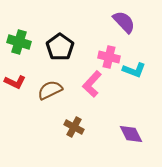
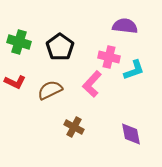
purple semicircle: moved 1 px right, 4 px down; rotated 40 degrees counterclockwise
cyan L-shape: rotated 40 degrees counterclockwise
purple diamond: rotated 15 degrees clockwise
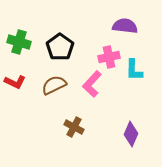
pink cross: rotated 25 degrees counterclockwise
cyan L-shape: rotated 110 degrees clockwise
brown semicircle: moved 4 px right, 5 px up
purple diamond: rotated 35 degrees clockwise
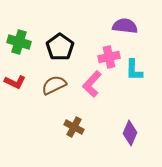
purple diamond: moved 1 px left, 1 px up
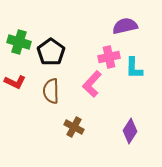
purple semicircle: rotated 20 degrees counterclockwise
black pentagon: moved 9 px left, 5 px down
cyan L-shape: moved 2 px up
brown semicircle: moved 3 px left, 6 px down; rotated 65 degrees counterclockwise
purple diamond: moved 2 px up; rotated 10 degrees clockwise
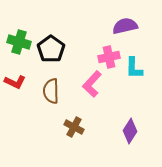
black pentagon: moved 3 px up
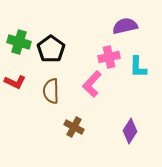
cyan L-shape: moved 4 px right, 1 px up
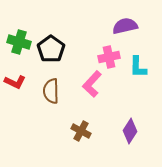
brown cross: moved 7 px right, 4 px down
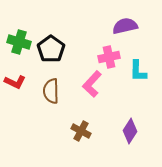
cyan L-shape: moved 4 px down
